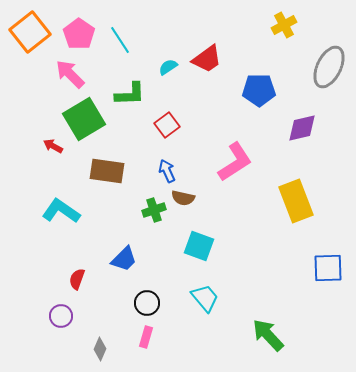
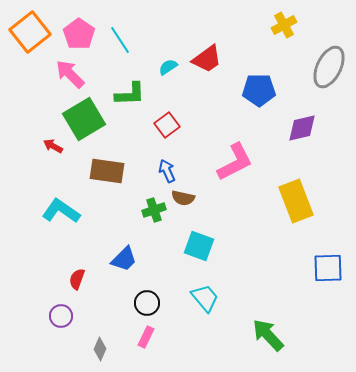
pink L-shape: rotated 6 degrees clockwise
pink rectangle: rotated 10 degrees clockwise
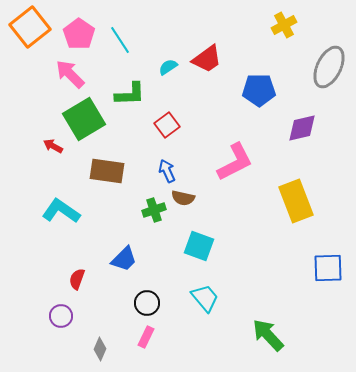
orange square: moved 5 px up
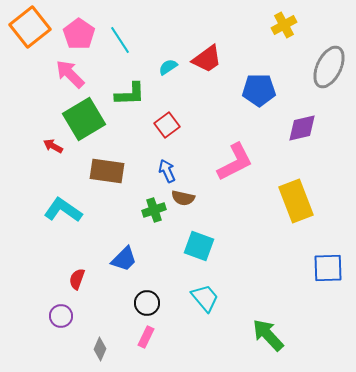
cyan L-shape: moved 2 px right, 1 px up
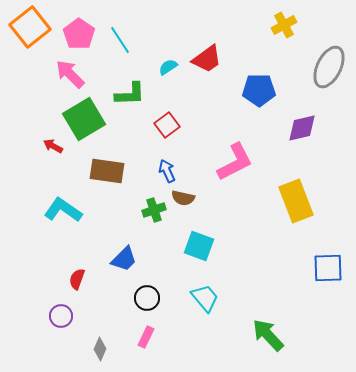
black circle: moved 5 px up
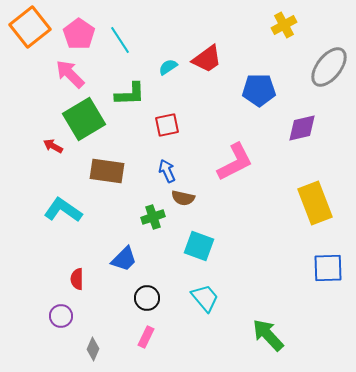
gray ellipse: rotated 12 degrees clockwise
red square: rotated 25 degrees clockwise
yellow rectangle: moved 19 px right, 2 px down
green cross: moved 1 px left, 7 px down
red semicircle: rotated 20 degrees counterclockwise
gray diamond: moved 7 px left
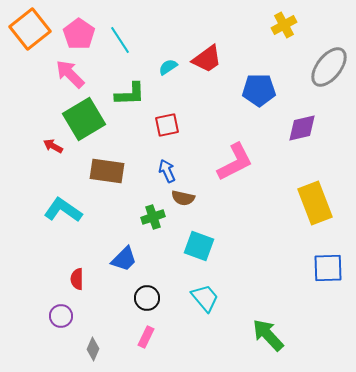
orange square: moved 2 px down
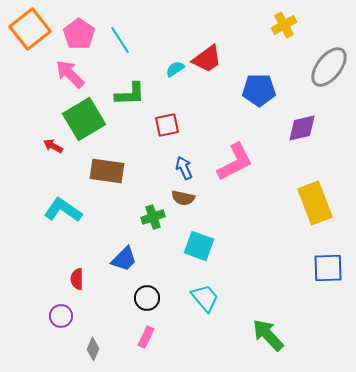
cyan semicircle: moved 7 px right, 2 px down
blue arrow: moved 17 px right, 3 px up
